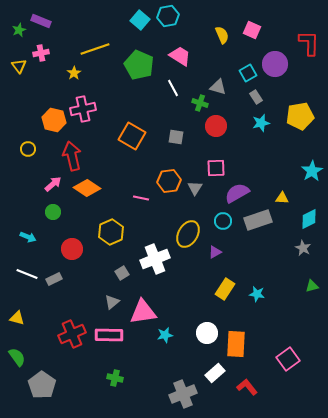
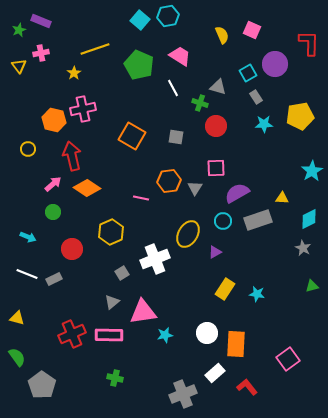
cyan star at (261, 123): moved 3 px right, 1 px down; rotated 12 degrees clockwise
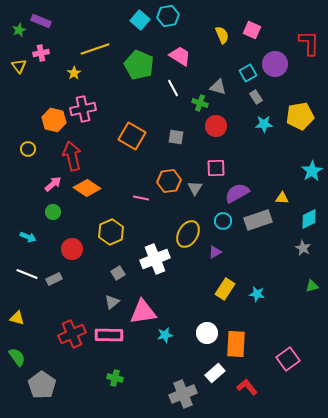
gray square at (122, 273): moved 4 px left
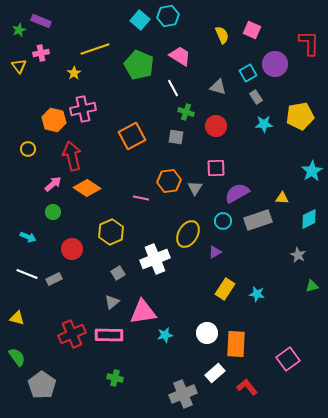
green cross at (200, 103): moved 14 px left, 9 px down
orange square at (132, 136): rotated 32 degrees clockwise
gray star at (303, 248): moved 5 px left, 7 px down
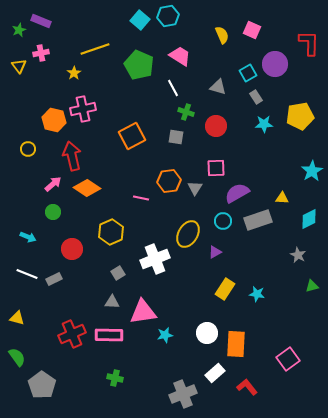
gray triangle at (112, 302): rotated 42 degrees clockwise
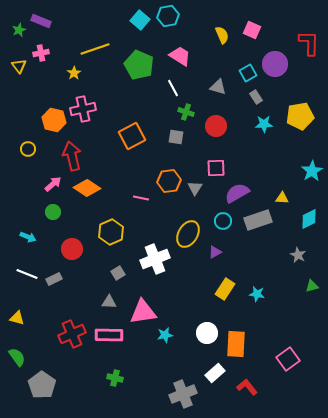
gray triangle at (112, 302): moved 3 px left
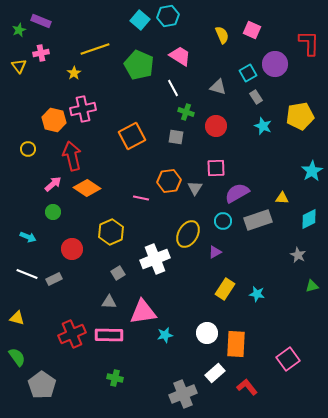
cyan star at (264, 124): moved 1 px left, 2 px down; rotated 24 degrees clockwise
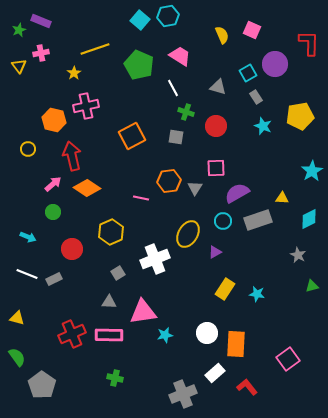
pink cross at (83, 109): moved 3 px right, 3 px up
